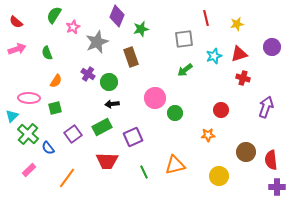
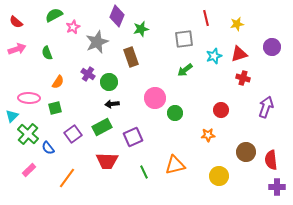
green semicircle at (54, 15): rotated 30 degrees clockwise
orange semicircle at (56, 81): moved 2 px right, 1 px down
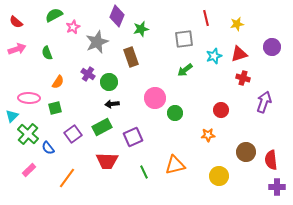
purple arrow at (266, 107): moved 2 px left, 5 px up
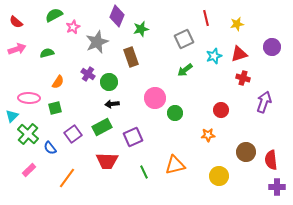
gray square at (184, 39): rotated 18 degrees counterclockwise
green semicircle at (47, 53): rotated 96 degrees clockwise
blue semicircle at (48, 148): moved 2 px right
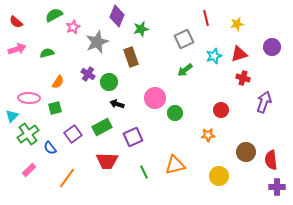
black arrow at (112, 104): moved 5 px right; rotated 24 degrees clockwise
green cross at (28, 134): rotated 15 degrees clockwise
